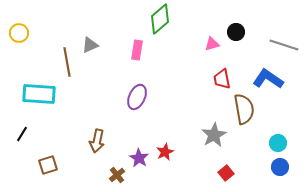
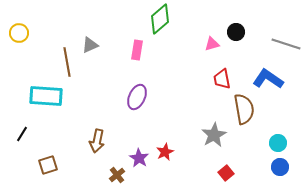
gray line: moved 2 px right, 1 px up
cyan rectangle: moved 7 px right, 2 px down
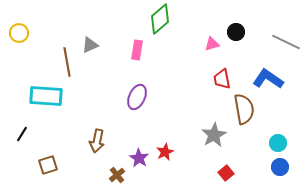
gray line: moved 2 px up; rotated 8 degrees clockwise
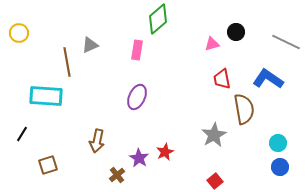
green diamond: moved 2 px left
red square: moved 11 px left, 8 px down
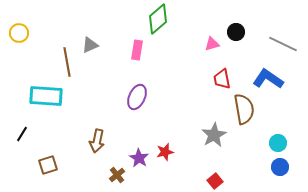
gray line: moved 3 px left, 2 px down
red star: rotated 12 degrees clockwise
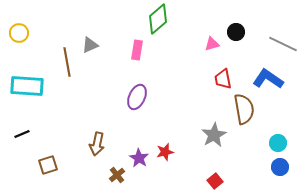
red trapezoid: moved 1 px right
cyan rectangle: moved 19 px left, 10 px up
black line: rotated 35 degrees clockwise
brown arrow: moved 3 px down
